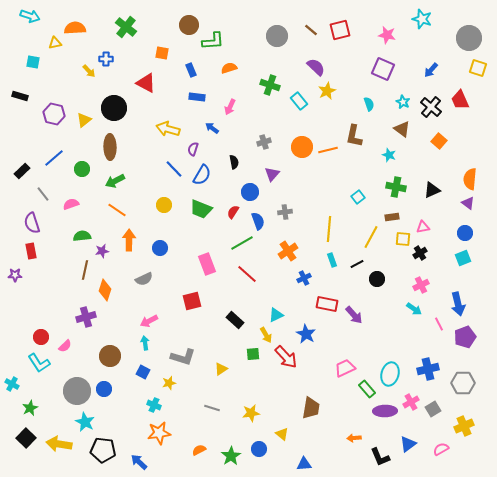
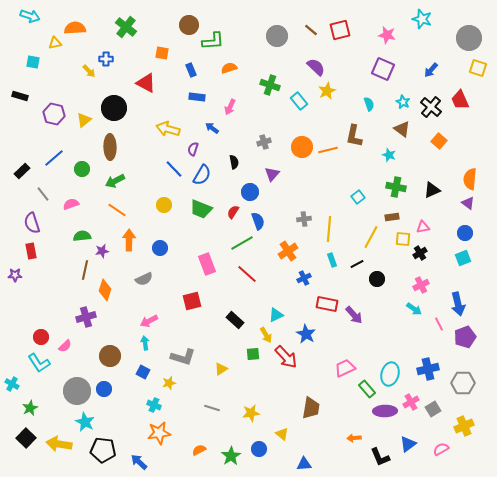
gray cross at (285, 212): moved 19 px right, 7 px down
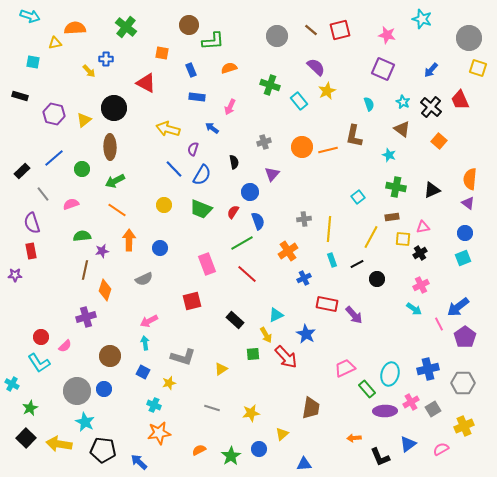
blue arrow at (458, 304): moved 3 px down; rotated 65 degrees clockwise
purple pentagon at (465, 337): rotated 15 degrees counterclockwise
yellow triangle at (282, 434): rotated 40 degrees clockwise
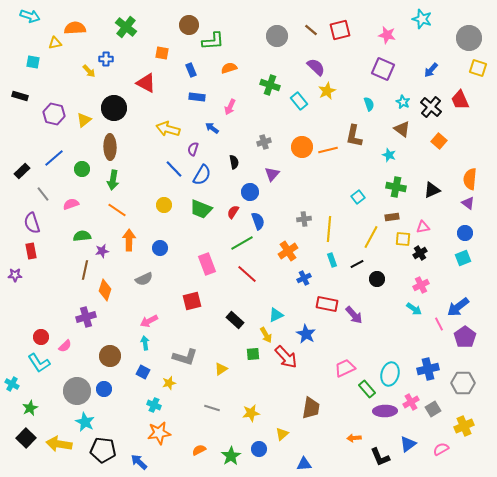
green arrow at (115, 181): moved 2 px left, 1 px up; rotated 54 degrees counterclockwise
gray L-shape at (183, 357): moved 2 px right
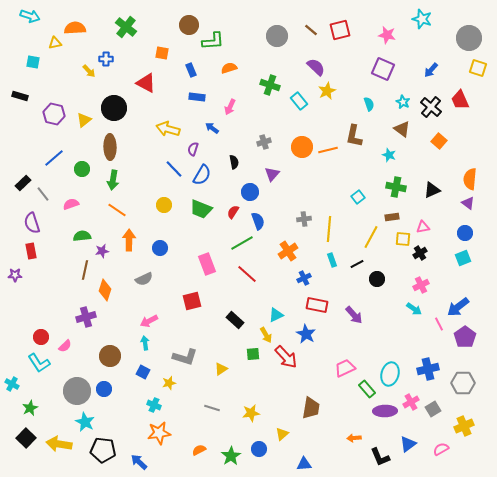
black rectangle at (22, 171): moved 1 px right, 12 px down
red rectangle at (327, 304): moved 10 px left, 1 px down
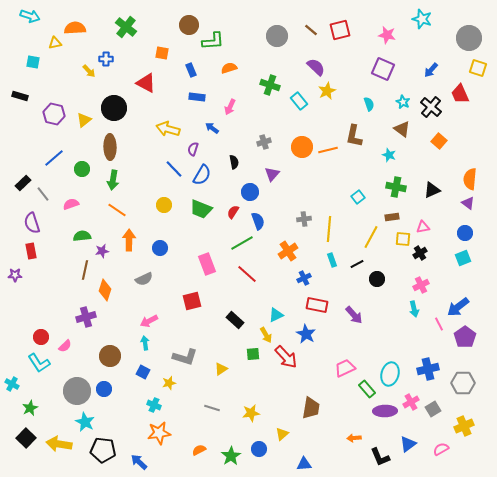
red trapezoid at (460, 100): moved 6 px up
cyan arrow at (414, 309): rotated 42 degrees clockwise
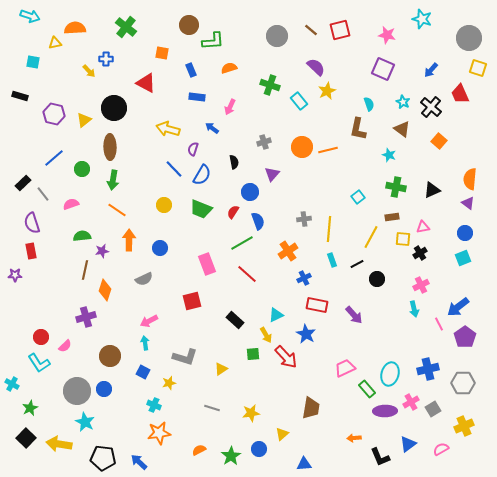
brown L-shape at (354, 136): moved 4 px right, 7 px up
black pentagon at (103, 450): moved 8 px down
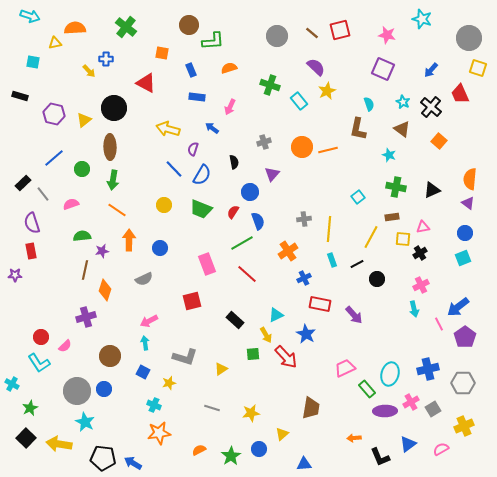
brown line at (311, 30): moved 1 px right, 3 px down
red rectangle at (317, 305): moved 3 px right, 1 px up
blue arrow at (139, 462): moved 6 px left, 1 px down; rotated 12 degrees counterclockwise
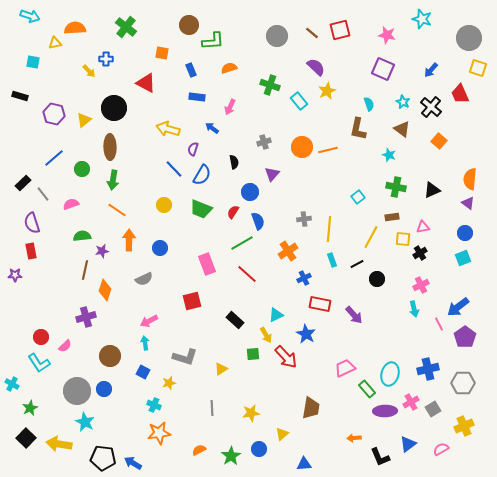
gray line at (212, 408): rotated 70 degrees clockwise
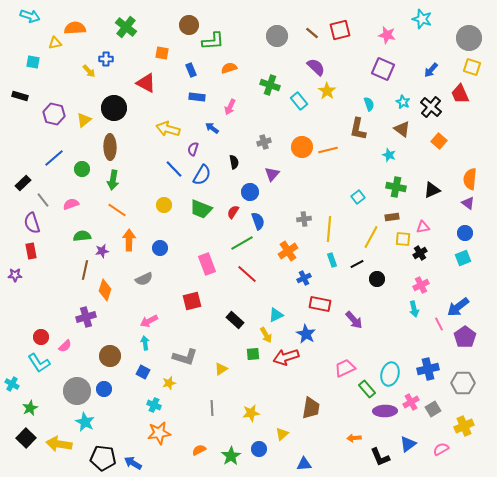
yellow square at (478, 68): moved 6 px left, 1 px up
yellow star at (327, 91): rotated 12 degrees counterclockwise
gray line at (43, 194): moved 6 px down
purple arrow at (354, 315): moved 5 px down
red arrow at (286, 357): rotated 115 degrees clockwise
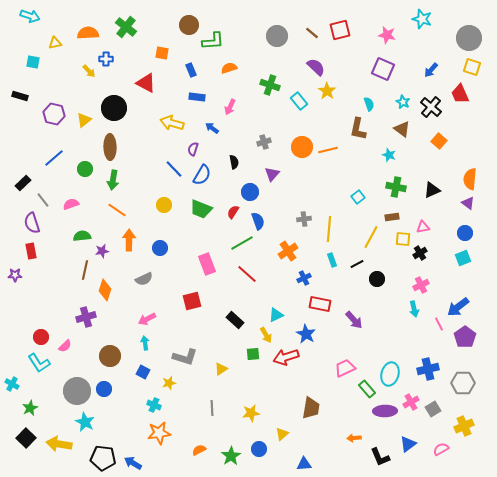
orange semicircle at (75, 28): moved 13 px right, 5 px down
yellow arrow at (168, 129): moved 4 px right, 6 px up
green circle at (82, 169): moved 3 px right
pink arrow at (149, 321): moved 2 px left, 2 px up
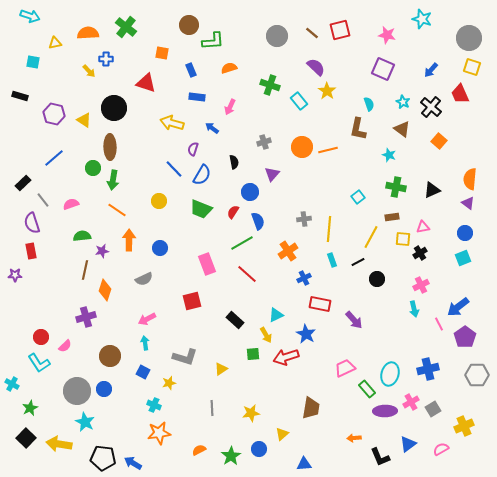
red triangle at (146, 83): rotated 10 degrees counterclockwise
yellow triangle at (84, 120): rotated 49 degrees counterclockwise
green circle at (85, 169): moved 8 px right, 1 px up
yellow circle at (164, 205): moved 5 px left, 4 px up
black line at (357, 264): moved 1 px right, 2 px up
gray hexagon at (463, 383): moved 14 px right, 8 px up
